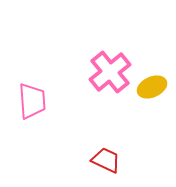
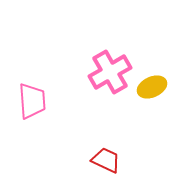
pink cross: rotated 9 degrees clockwise
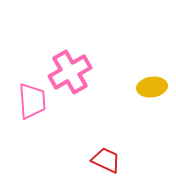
pink cross: moved 40 px left
yellow ellipse: rotated 16 degrees clockwise
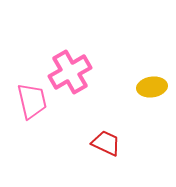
pink trapezoid: rotated 9 degrees counterclockwise
red trapezoid: moved 17 px up
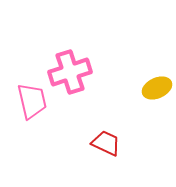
pink cross: rotated 12 degrees clockwise
yellow ellipse: moved 5 px right, 1 px down; rotated 16 degrees counterclockwise
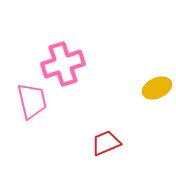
pink cross: moved 7 px left, 8 px up
red trapezoid: rotated 48 degrees counterclockwise
